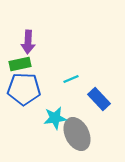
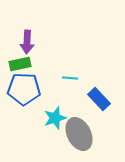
purple arrow: moved 1 px left
cyan line: moved 1 px left, 1 px up; rotated 28 degrees clockwise
cyan star: rotated 10 degrees counterclockwise
gray ellipse: moved 2 px right
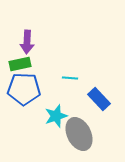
cyan star: moved 1 px right, 2 px up
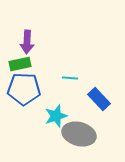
gray ellipse: rotated 48 degrees counterclockwise
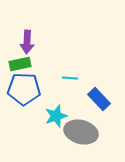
gray ellipse: moved 2 px right, 2 px up
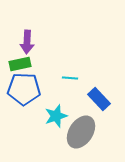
gray ellipse: rotated 72 degrees counterclockwise
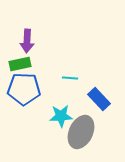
purple arrow: moved 1 px up
cyan star: moved 5 px right; rotated 15 degrees clockwise
gray ellipse: rotated 8 degrees counterclockwise
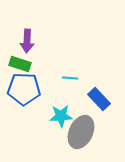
green rectangle: rotated 30 degrees clockwise
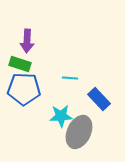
gray ellipse: moved 2 px left
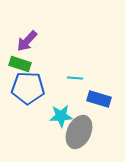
purple arrow: rotated 40 degrees clockwise
cyan line: moved 5 px right
blue pentagon: moved 4 px right, 1 px up
blue rectangle: rotated 30 degrees counterclockwise
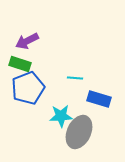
purple arrow: rotated 20 degrees clockwise
blue pentagon: rotated 24 degrees counterclockwise
